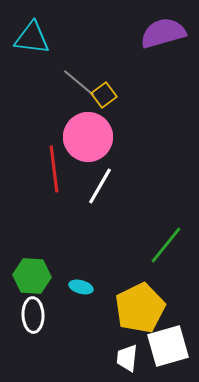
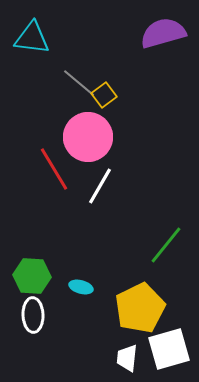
red line: rotated 24 degrees counterclockwise
white square: moved 1 px right, 3 px down
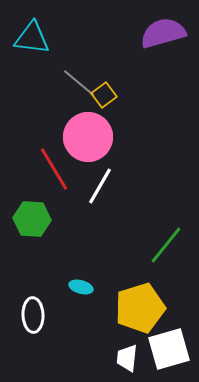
green hexagon: moved 57 px up
yellow pentagon: rotated 9 degrees clockwise
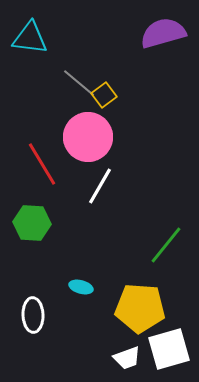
cyan triangle: moved 2 px left
red line: moved 12 px left, 5 px up
green hexagon: moved 4 px down
yellow pentagon: rotated 21 degrees clockwise
white trapezoid: rotated 116 degrees counterclockwise
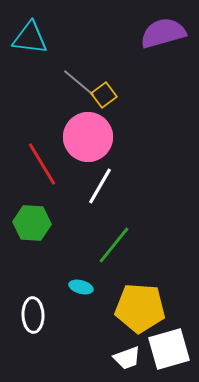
green line: moved 52 px left
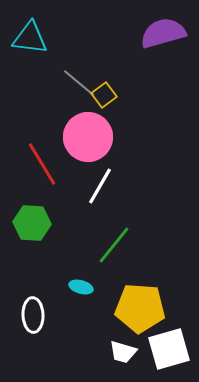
white trapezoid: moved 4 px left, 6 px up; rotated 36 degrees clockwise
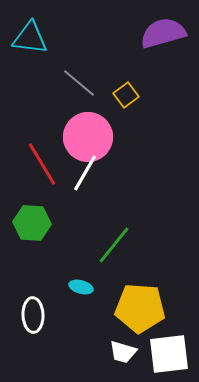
yellow square: moved 22 px right
white line: moved 15 px left, 13 px up
white square: moved 5 px down; rotated 9 degrees clockwise
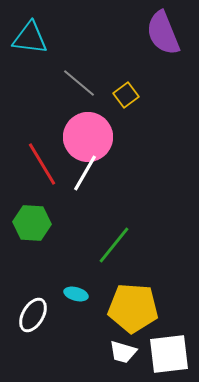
purple semicircle: rotated 96 degrees counterclockwise
cyan ellipse: moved 5 px left, 7 px down
yellow pentagon: moved 7 px left
white ellipse: rotated 32 degrees clockwise
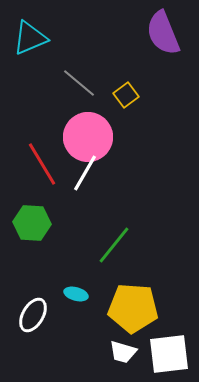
cyan triangle: rotated 30 degrees counterclockwise
